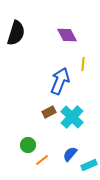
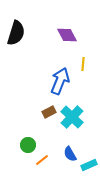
blue semicircle: rotated 70 degrees counterclockwise
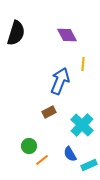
cyan cross: moved 10 px right, 8 px down
green circle: moved 1 px right, 1 px down
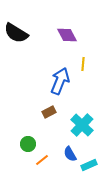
black semicircle: rotated 105 degrees clockwise
green circle: moved 1 px left, 2 px up
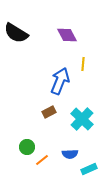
cyan cross: moved 6 px up
green circle: moved 1 px left, 3 px down
blue semicircle: rotated 63 degrees counterclockwise
cyan rectangle: moved 4 px down
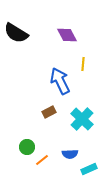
blue arrow: rotated 48 degrees counterclockwise
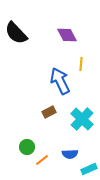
black semicircle: rotated 15 degrees clockwise
yellow line: moved 2 px left
